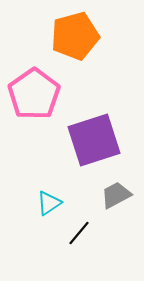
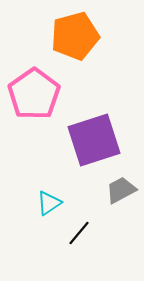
gray trapezoid: moved 5 px right, 5 px up
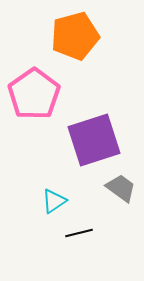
gray trapezoid: moved 2 px up; rotated 64 degrees clockwise
cyan triangle: moved 5 px right, 2 px up
black line: rotated 36 degrees clockwise
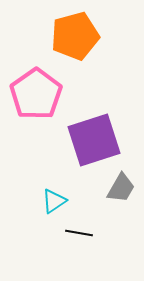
pink pentagon: moved 2 px right
gray trapezoid: rotated 84 degrees clockwise
black line: rotated 24 degrees clockwise
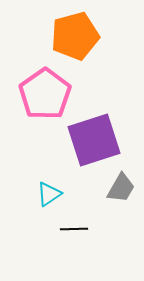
pink pentagon: moved 9 px right
cyan triangle: moved 5 px left, 7 px up
black line: moved 5 px left, 4 px up; rotated 12 degrees counterclockwise
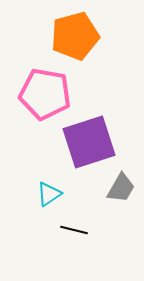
pink pentagon: rotated 27 degrees counterclockwise
purple square: moved 5 px left, 2 px down
black line: moved 1 px down; rotated 16 degrees clockwise
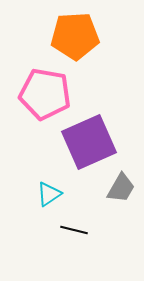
orange pentagon: rotated 12 degrees clockwise
purple square: rotated 6 degrees counterclockwise
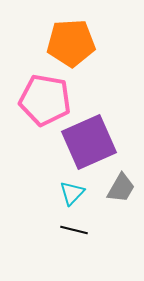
orange pentagon: moved 4 px left, 7 px down
pink pentagon: moved 6 px down
cyan triangle: moved 23 px right, 1 px up; rotated 12 degrees counterclockwise
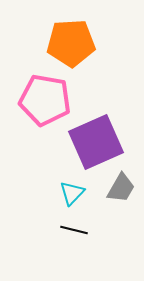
purple square: moved 7 px right
